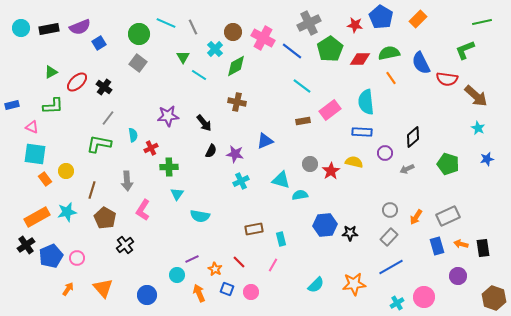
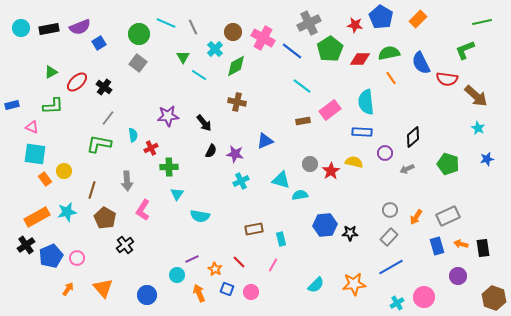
yellow circle at (66, 171): moved 2 px left
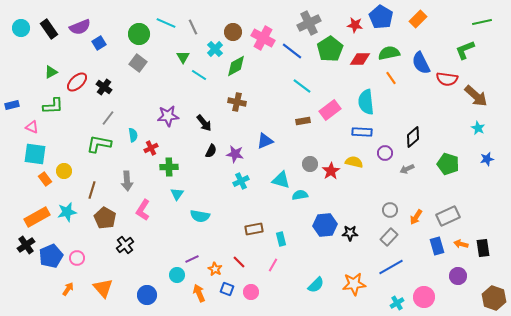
black rectangle at (49, 29): rotated 66 degrees clockwise
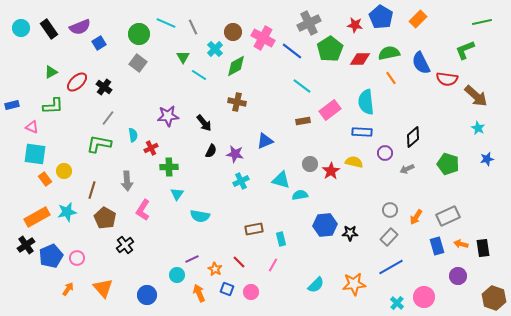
cyan cross at (397, 303): rotated 16 degrees counterclockwise
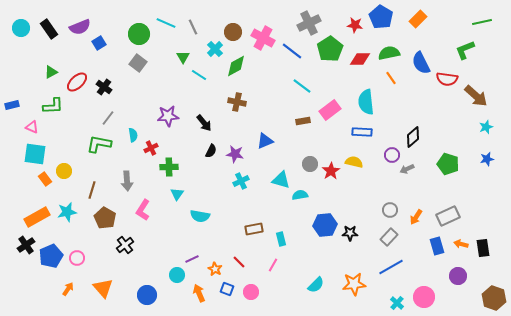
cyan star at (478, 128): moved 8 px right, 1 px up; rotated 24 degrees clockwise
purple circle at (385, 153): moved 7 px right, 2 px down
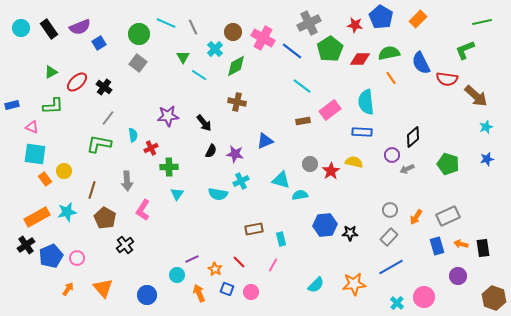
cyan semicircle at (200, 216): moved 18 px right, 22 px up
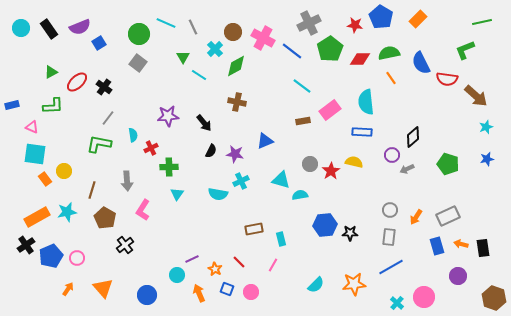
gray rectangle at (389, 237): rotated 36 degrees counterclockwise
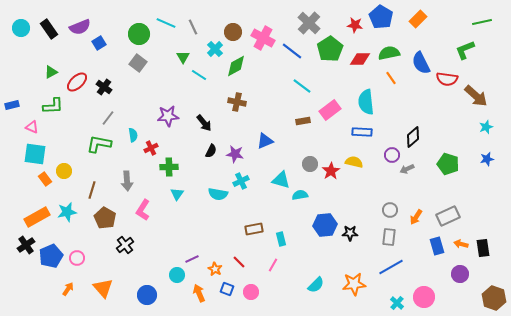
gray cross at (309, 23): rotated 20 degrees counterclockwise
purple circle at (458, 276): moved 2 px right, 2 px up
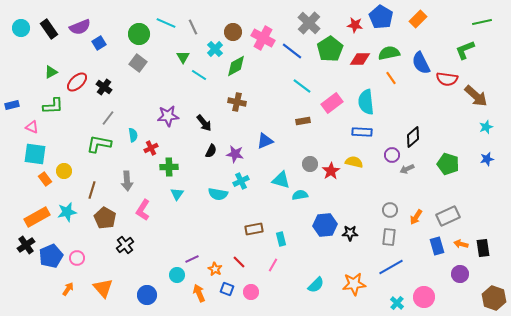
pink rectangle at (330, 110): moved 2 px right, 7 px up
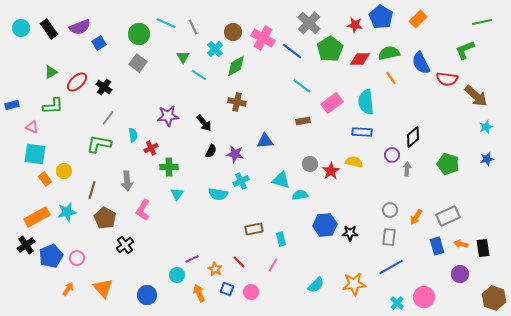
blue triangle at (265, 141): rotated 18 degrees clockwise
gray arrow at (407, 169): rotated 120 degrees clockwise
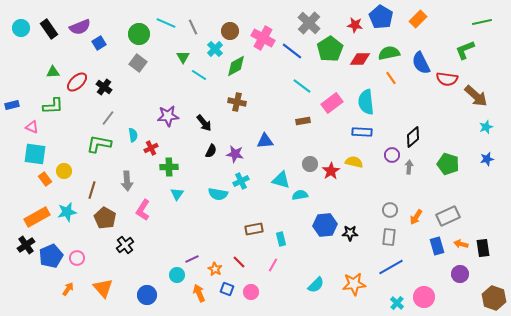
brown circle at (233, 32): moved 3 px left, 1 px up
green triangle at (51, 72): moved 2 px right; rotated 24 degrees clockwise
gray arrow at (407, 169): moved 2 px right, 2 px up
